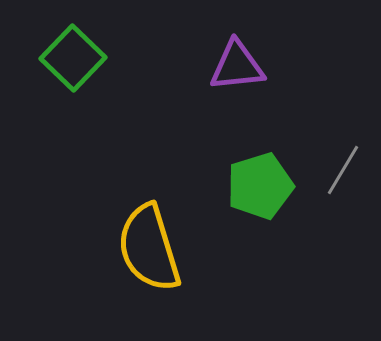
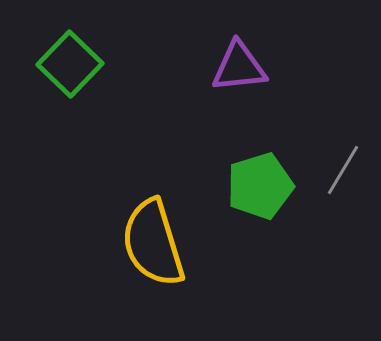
green square: moved 3 px left, 6 px down
purple triangle: moved 2 px right, 1 px down
yellow semicircle: moved 4 px right, 5 px up
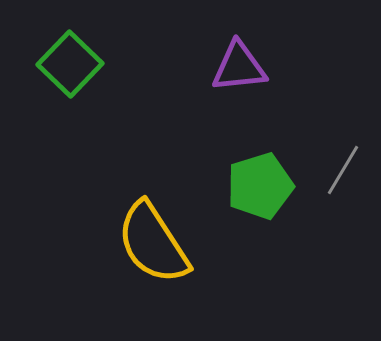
yellow semicircle: rotated 16 degrees counterclockwise
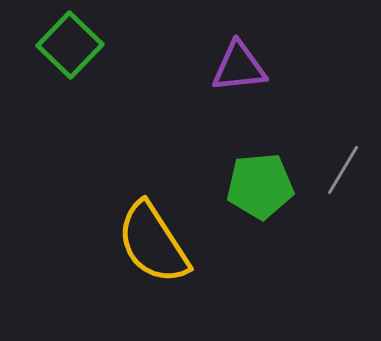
green square: moved 19 px up
green pentagon: rotated 12 degrees clockwise
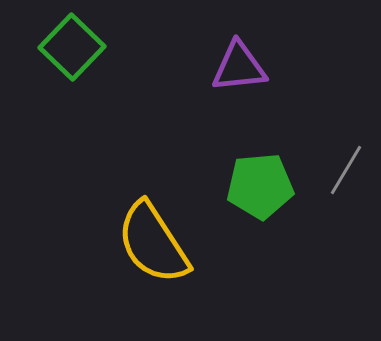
green square: moved 2 px right, 2 px down
gray line: moved 3 px right
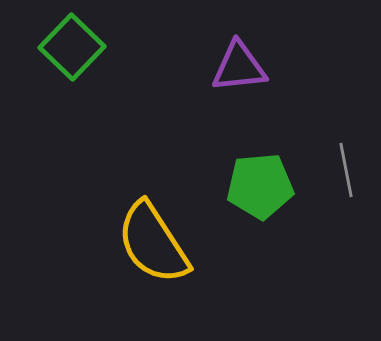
gray line: rotated 42 degrees counterclockwise
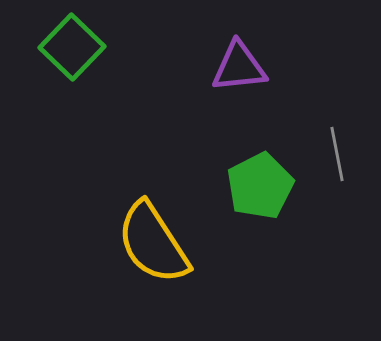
gray line: moved 9 px left, 16 px up
green pentagon: rotated 22 degrees counterclockwise
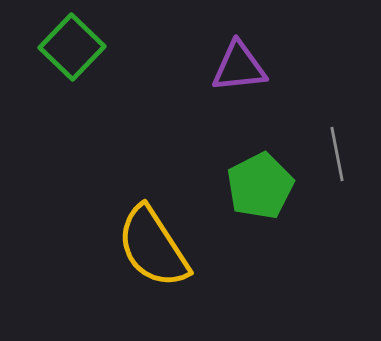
yellow semicircle: moved 4 px down
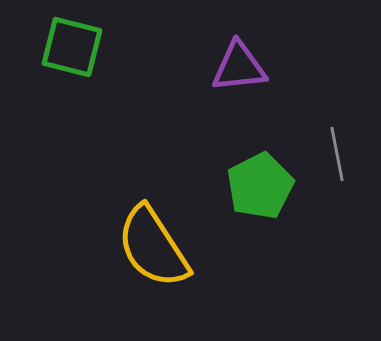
green square: rotated 30 degrees counterclockwise
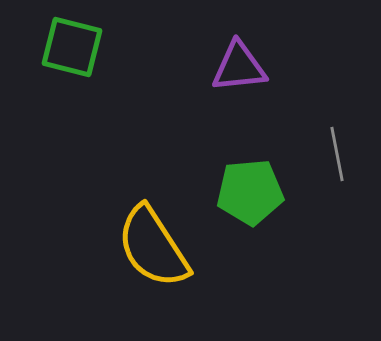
green pentagon: moved 10 px left, 6 px down; rotated 22 degrees clockwise
